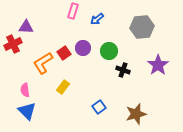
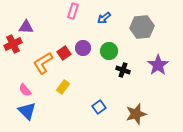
blue arrow: moved 7 px right, 1 px up
pink semicircle: rotated 32 degrees counterclockwise
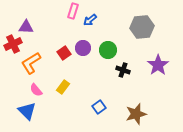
blue arrow: moved 14 px left, 2 px down
green circle: moved 1 px left, 1 px up
orange L-shape: moved 12 px left
pink semicircle: moved 11 px right
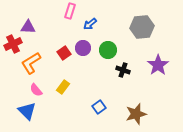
pink rectangle: moved 3 px left
blue arrow: moved 4 px down
purple triangle: moved 2 px right
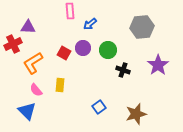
pink rectangle: rotated 21 degrees counterclockwise
red square: rotated 24 degrees counterclockwise
orange L-shape: moved 2 px right
yellow rectangle: moved 3 px left, 2 px up; rotated 32 degrees counterclockwise
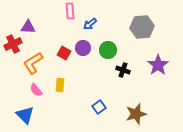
blue triangle: moved 2 px left, 4 px down
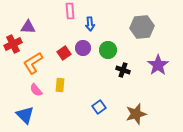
blue arrow: rotated 56 degrees counterclockwise
red square: rotated 24 degrees clockwise
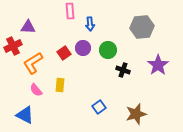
red cross: moved 2 px down
blue triangle: rotated 18 degrees counterclockwise
